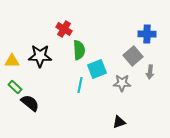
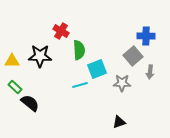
red cross: moved 3 px left, 2 px down
blue cross: moved 1 px left, 2 px down
cyan line: rotated 63 degrees clockwise
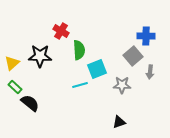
yellow triangle: moved 2 px down; rotated 42 degrees counterclockwise
gray star: moved 2 px down
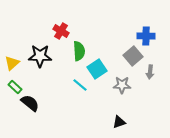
green semicircle: moved 1 px down
cyan square: rotated 12 degrees counterclockwise
cyan line: rotated 56 degrees clockwise
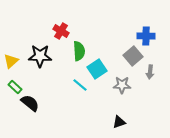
yellow triangle: moved 1 px left, 2 px up
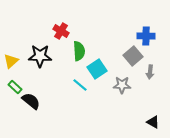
black semicircle: moved 1 px right, 2 px up
black triangle: moved 34 px right; rotated 48 degrees clockwise
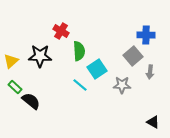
blue cross: moved 1 px up
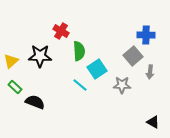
black semicircle: moved 4 px right, 1 px down; rotated 18 degrees counterclockwise
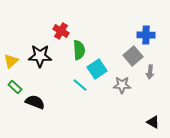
green semicircle: moved 1 px up
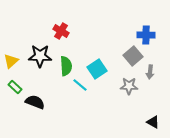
green semicircle: moved 13 px left, 16 px down
gray star: moved 7 px right, 1 px down
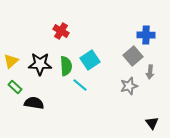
black star: moved 8 px down
cyan square: moved 7 px left, 9 px up
gray star: rotated 18 degrees counterclockwise
black semicircle: moved 1 px left, 1 px down; rotated 12 degrees counterclockwise
black triangle: moved 1 px left, 1 px down; rotated 24 degrees clockwise
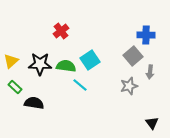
red cross: rotated 21 degrees clockwise
green semicircle: rotated 78 degrees counterclockwise
